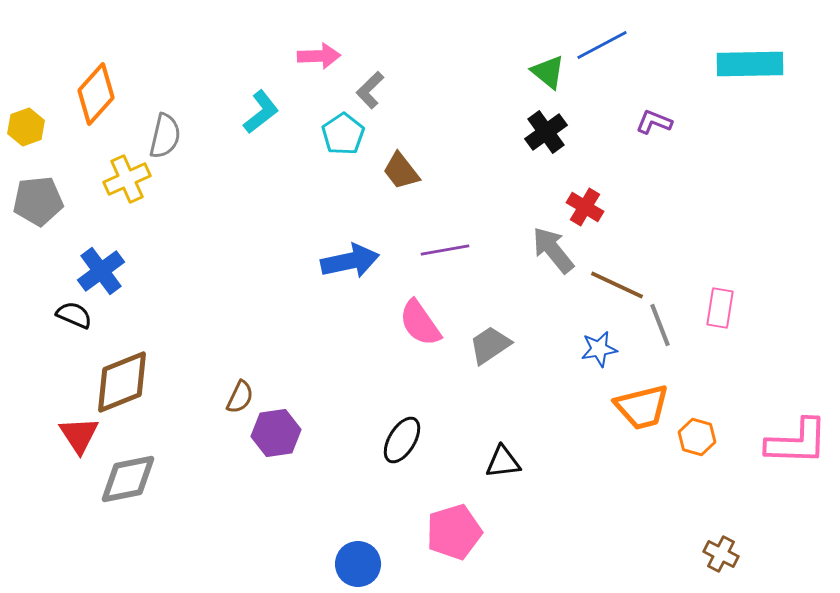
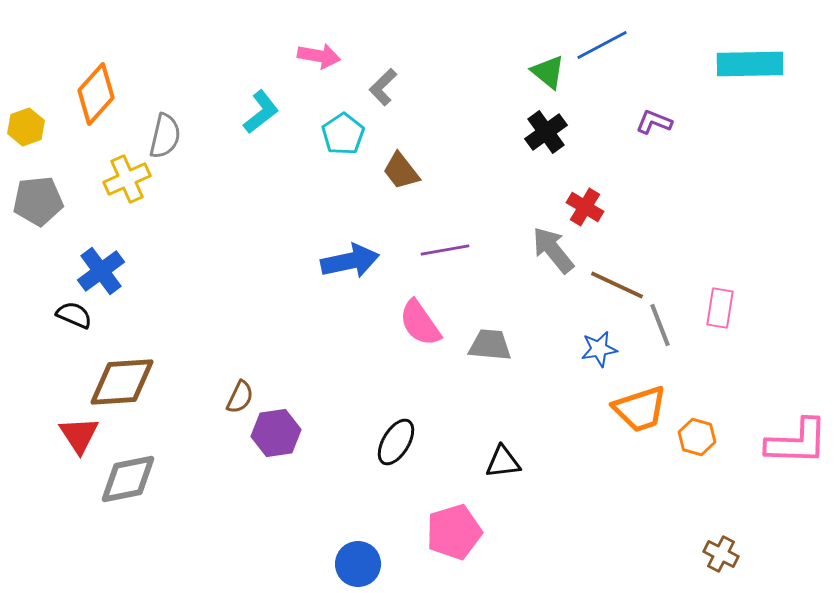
pink arrow: rotated 12 degrees clockwise
gray L-shape: moved 13 px right, 3 px up
gray trapezoid: rotated 39 degrees clockwise
brown diamond: rotated 18 degrees clockwise
orange trapezoid: moved 2 px left, 2 px down; rotated 4 degrees counterclockwise
black ellipse: moved 6 px left, 2 px down
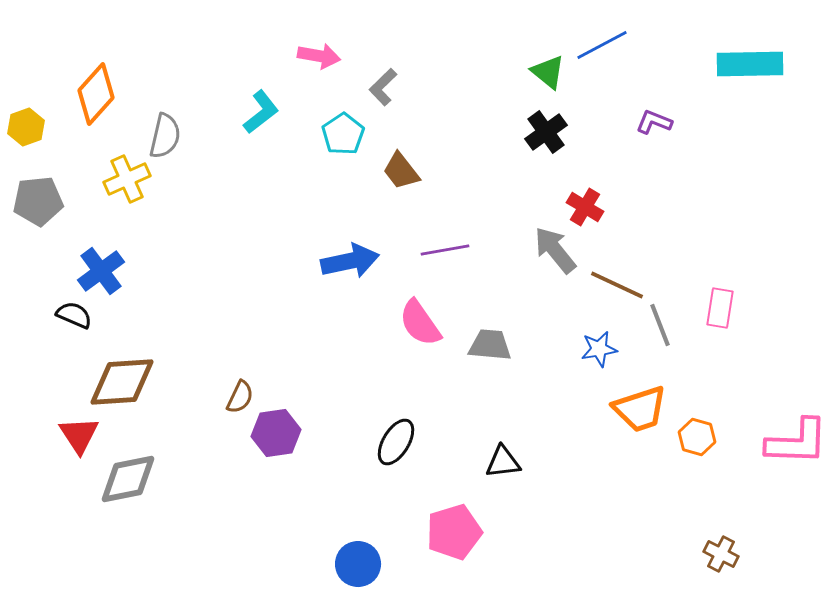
gray arrow: moved 2 px right
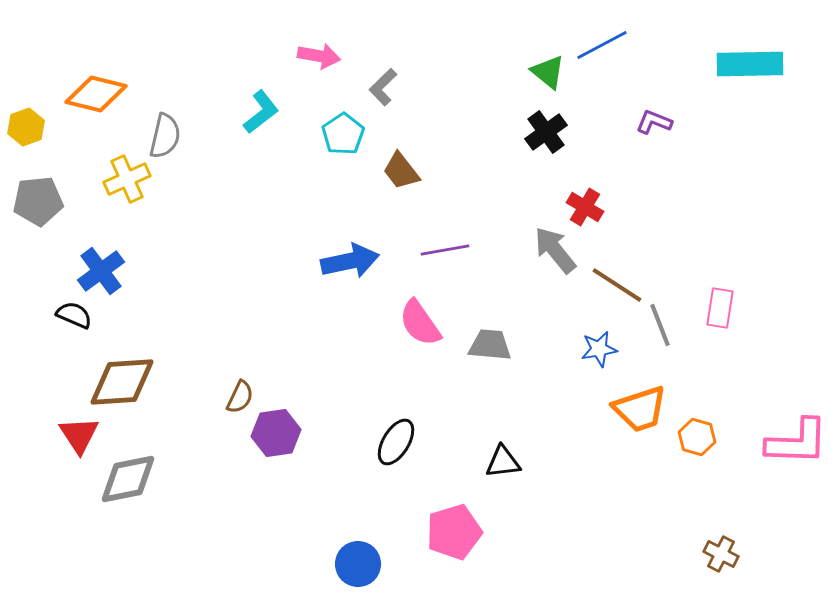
orange diamond: rotated 62 degrees clockwise
brown line: rotated 8 degrees clockwise
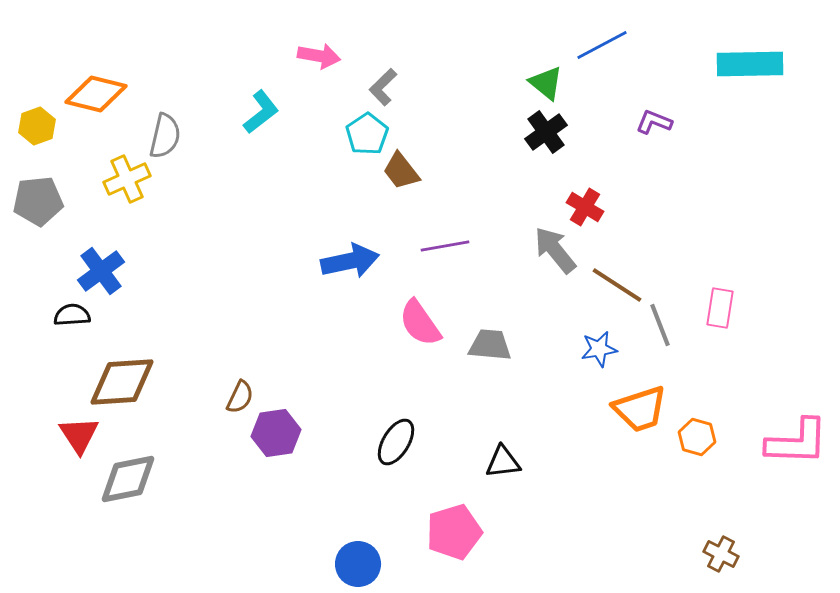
green triangle: moved 2 px left, 11 px down
yellow hexagon: moved 11 px right, 1 px up
cyan pentagon: moved 24 px right
purple line: moved 4 px up
black semicircle: moved 2 px left; rotated 27 degrees counterclockwise
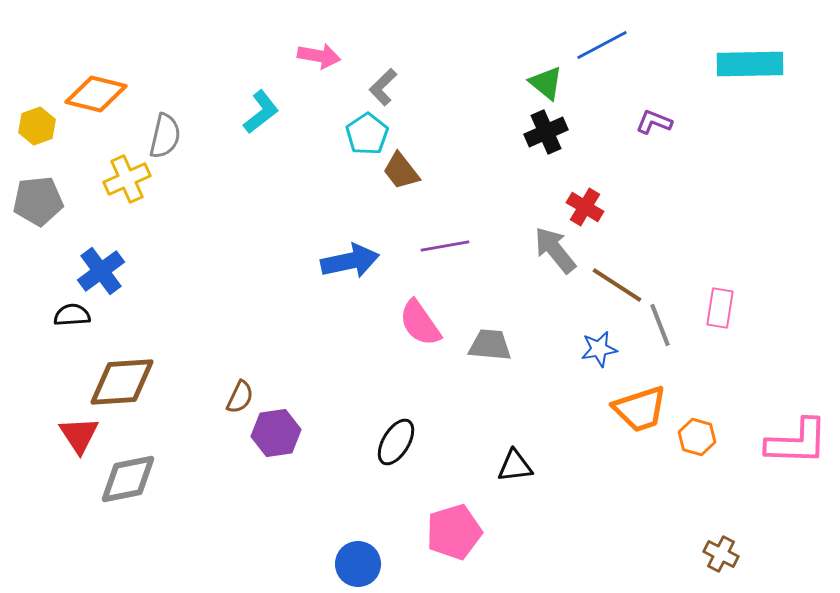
black cross: rotated 12 degrees clockwise
black triangle: moved 12 px right, 4 px down
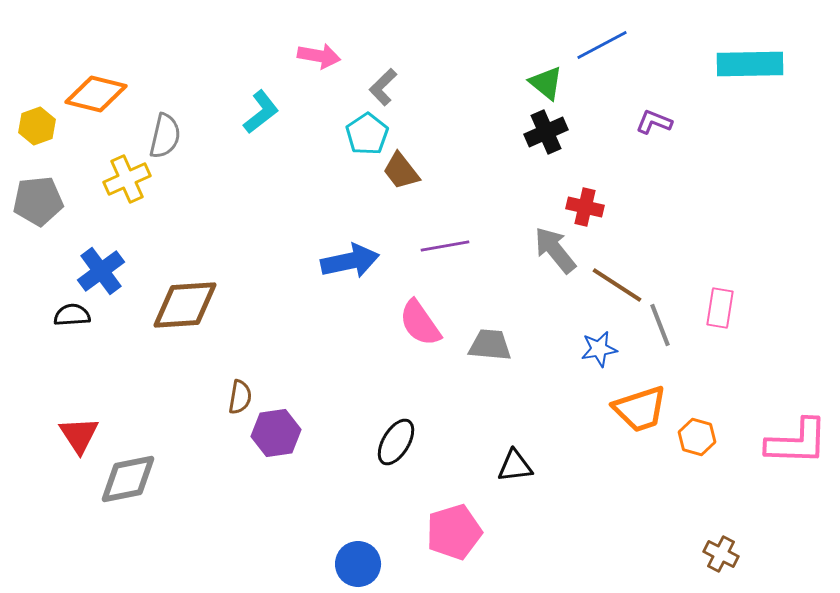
red cross: rotated 18 degrees counterclockwise
brown diamond: moved 63 px right, 77 px up
brown semicircle: rotated 16 degrees counterclockwise
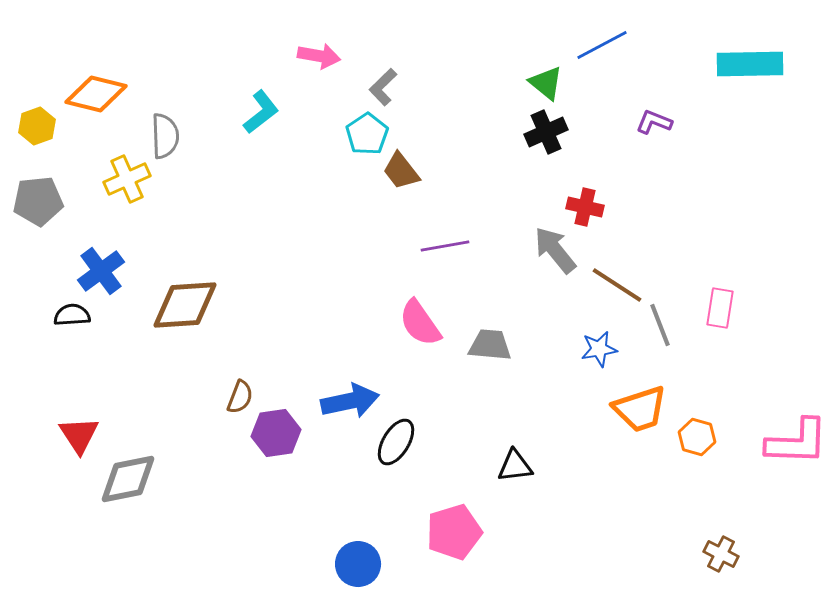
gray semicircle: rotated 15 degrees counterclockwise
blue arrow: moved 140 px down
brown semicircle: rotated 12 degrees clockwise
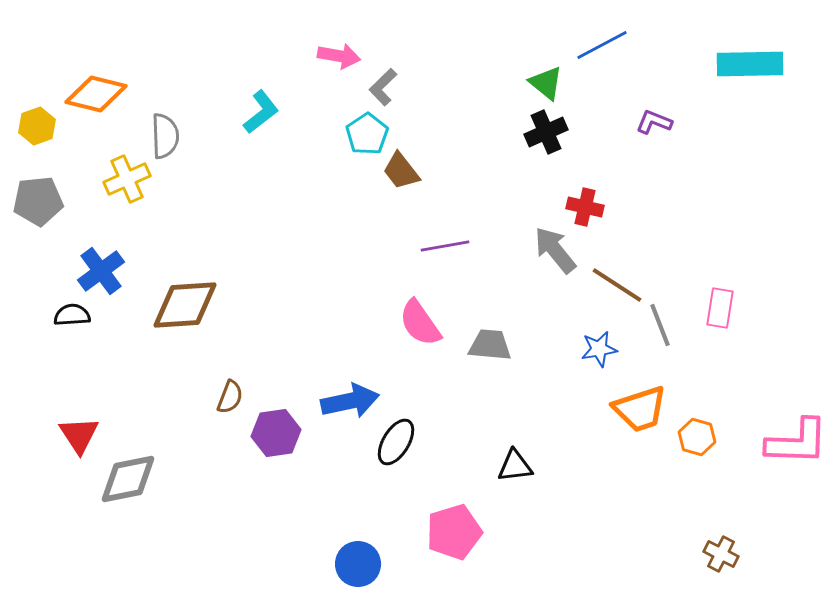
pink arrow: moved 20 px right
brown semicircle: moved 10 px left
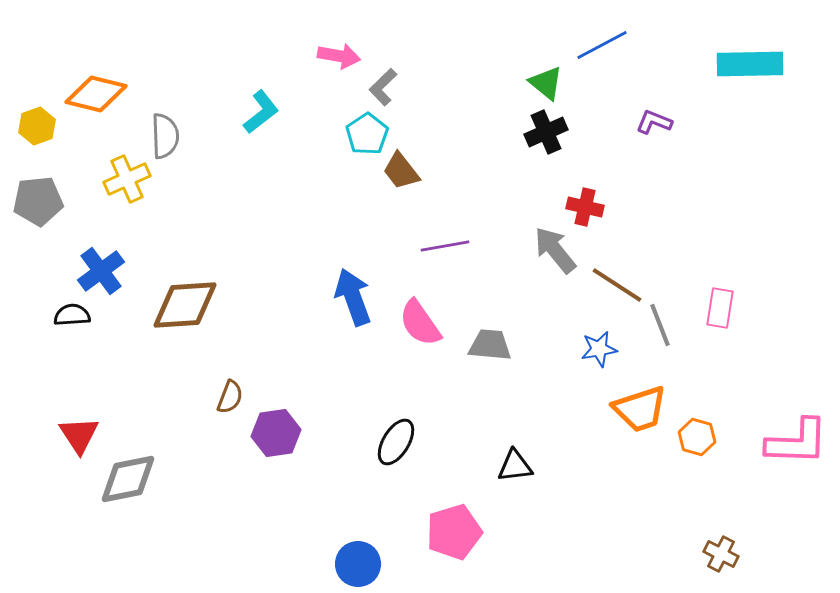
blue arrow: moved 3 px right, 104 px up; rotated 98 degrees counterclockwise
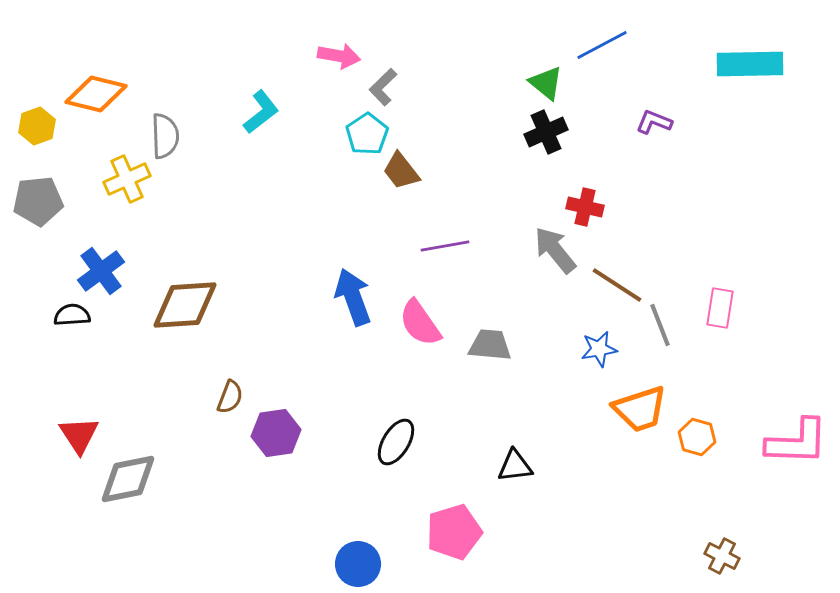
brown cross: moved 1 px right, 2 px down
